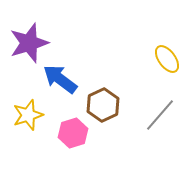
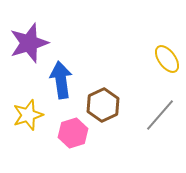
blue arrow: moved 1 px right, 1 px down; rotated 45 degrees clockwise
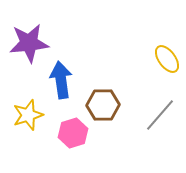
purple star: rotated 12 degrees clockwise
brown hexagon: rotated 24 degrees clockwise
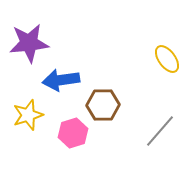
blue arrow: rotated 90 degrees counterclockwise
gray line: moved 16 px down
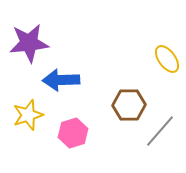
blue arrow: rotated 6 degrees clockwise
brown hexagon: moved 26 px right
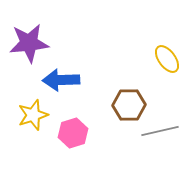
yellow star: moved 5 px right
gray line: rotated 36 degrees clockwise
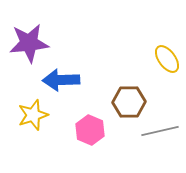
brown hexagon: moved 3 px up
pink hexagon: moved 17 px right, 3 px up; rotated 20 degrees counterclockwise
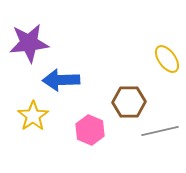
yellow star: moved 1 px down; rotated 16 degrees counterclockwise
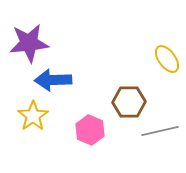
blue arrow: moved 8 px left
